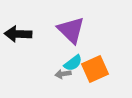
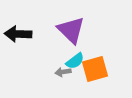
cyan semicircle: moved 2 px right, 2 px up
orange square: rotated 8 degrees clockwise
gray arrow: moved 2 px up
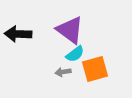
purple triangle: moved 1 px left; rotated 8 degrees counterclockwise
cyan semicircle: moved 7 px up
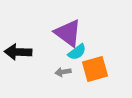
purple triangle: moved 2 px left, 3 px down
black arrow: moved 18 px down
cyan semicircle: moved 2 px right, 2 px up
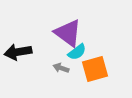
black arrow: rotated 12 degrees counterclockwise
gray arrow: moved 2 px left, 4 px up; rotated 28 degrees clockwise
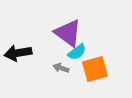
black arrow: moved 1 px down
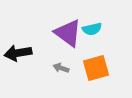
cyan semicircle: moved 15 px right, 23 px up; rotated 24 degrees clockwise
orange square: moved 1 px right, 1 px up
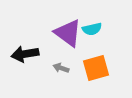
black arrow: moved 7 px right, 1 px down
